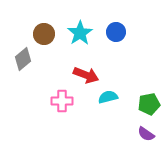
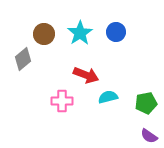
green pentagon: moved 3 px left, 1 px up
purple semicircle: moved 3 px right, 2 px down
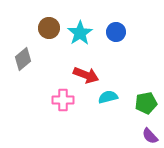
brown circle: moved 5 px right, 6 px up
pink cross: moved 1 px right, 1 px up
purple semicircle: moved 1 px right; rotated 12 degrees clockwise
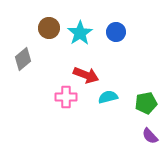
pink cross: moved 3 px right, 3 px up
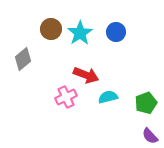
brown circle: moved 2 px right, 1 px down
pink cross: rotated 25 degrees counterclockwise
green pentagon: rotated 10 degrees counterclockwise
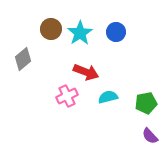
red arrow: moved 3 px up
pink cross: moved 1 px right, 1 px up
green pentagon: rotated 10 degrees clockwise
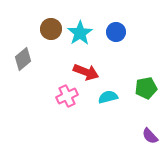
green pentagon: moved 15 px up
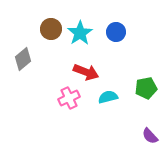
pink cross: moved 2 px right, 2 px down
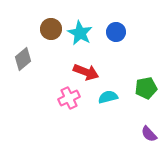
cyan star: rotated 10 degrees counterclockwise
purple semicircle: moved 1 px left, 2 px up
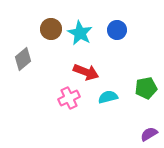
blue circle: moved 1 px right, 2 px up
purple semicircle: rotated 102 degrees clockwise
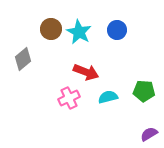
cyan star: moved 1 px left, 1 px up
green pentagon: moved 2 px left, 3 px down; rotated 15 degrees clockwise
